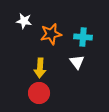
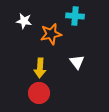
cyan cross: moved 8 px left, 21 px up
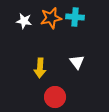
cyan cross: moved 1 px down
orange star: moved 16 px up
red circle: moved 16 px right, 4 px down
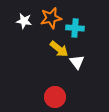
cyan cross: moved 11 px down
yellow arrow: moved 19 px right, 19 px up; rotated 54 degrees counterclockwise
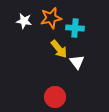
yellow arrow: rotated 12 degrees clockwise
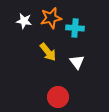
yellow arrow: moved 11 px left, 3 px down
red circle: moved 3 px right
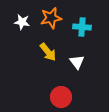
white star: moved 2 px left, 1 px down
cyan cross: moved 7 px right, 1 px up
red circle: moved 3 px right
